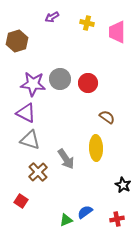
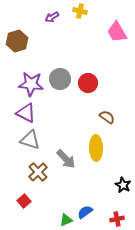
yellow cross: moved 7 px left, 12 px up
pink trapezoid: rotated 30 degrees counterclockwise
purple star: moved 2 px left
gray arrow: rotated 10 degrees counterclockwise
red square: moved 3 px right; rotated 16 degrees clockwise
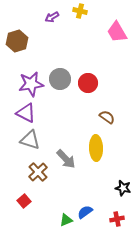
purple star: rotated 15 degrees counterclockwise
black star: moved 3 px down; rotated 14 degrees counterclockwise
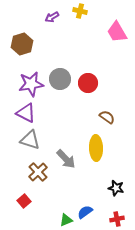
brown hexagon: moved 5 px right, 3 px down
black star: moved 7 px left
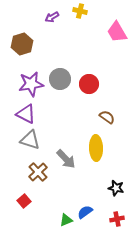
red circle: moved 1 px right, 1 px down
purple triangle: moved 1 px down
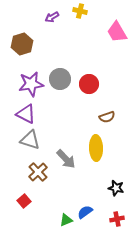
brown semicircle: rotated 126 degrees clockwise
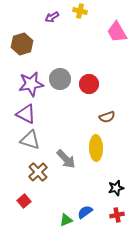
black star: rotated 28 degrees counterclockwise
red cross: moved 4 px up
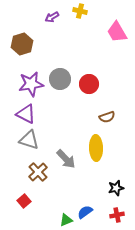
gray triangle: moved 1 px left
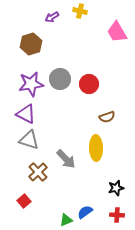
brown hexagon: moved 9 px right
red cross: rotated 16 degrees clockwise
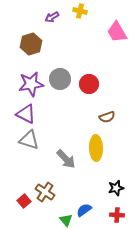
brown cross: moved 7 px right, 20 px down; rotated 12 degrees counterclockwise
blue semicircle: moved 1 px left, 2 px up
green triangle: rotated 48 degrees counterclockwise
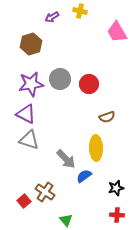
blue semicircle: moved 34 px up
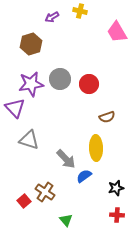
purple triangle: moved 11 px left, 6 px up; rotated 20 degrees clockwise
